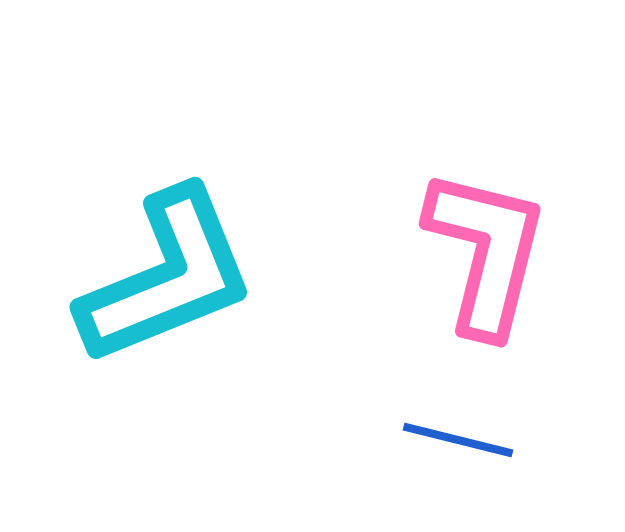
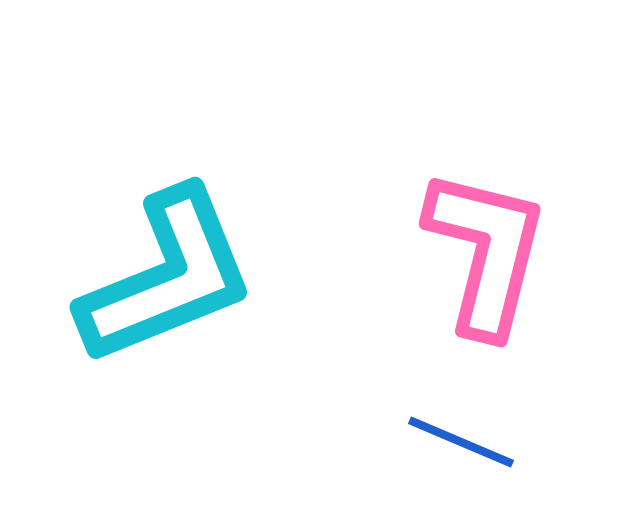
blue line: moved 3 px right, 2 px down; rotated 9 degrees clockwise
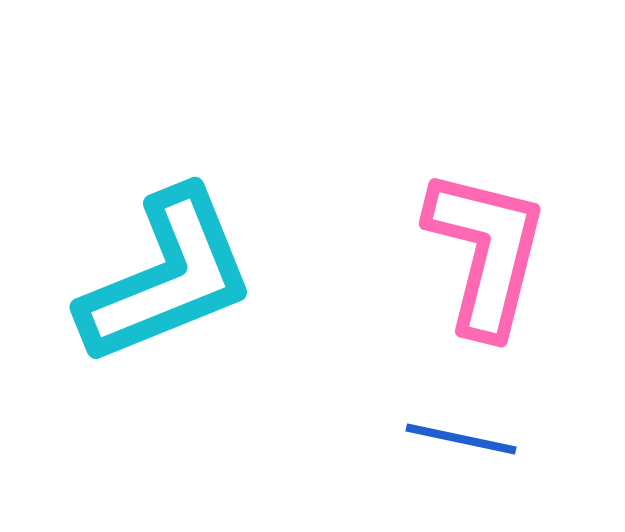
blue line: moved 3 px up; rotated 11 degrees counterclockwise
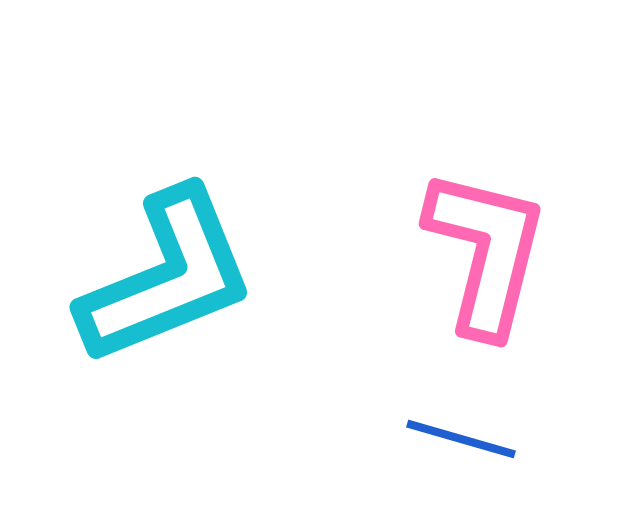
blue line: rotated 4 degrees clockwise
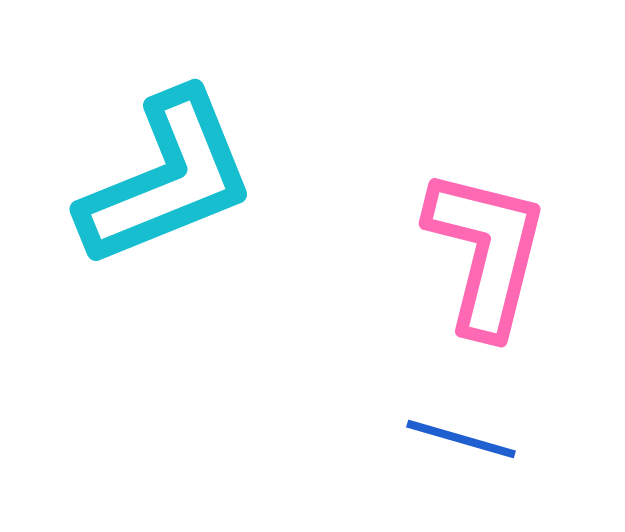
cyan L-shape: moved 98 px up
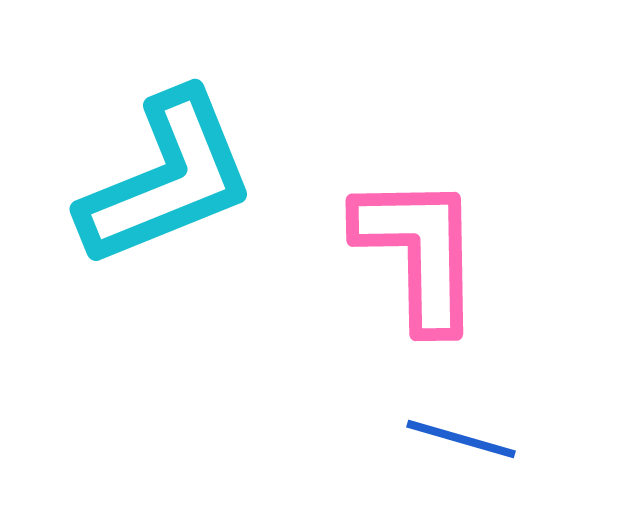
pink L-shape: moved 67 px left; rotated 15 degrees counterclockwise
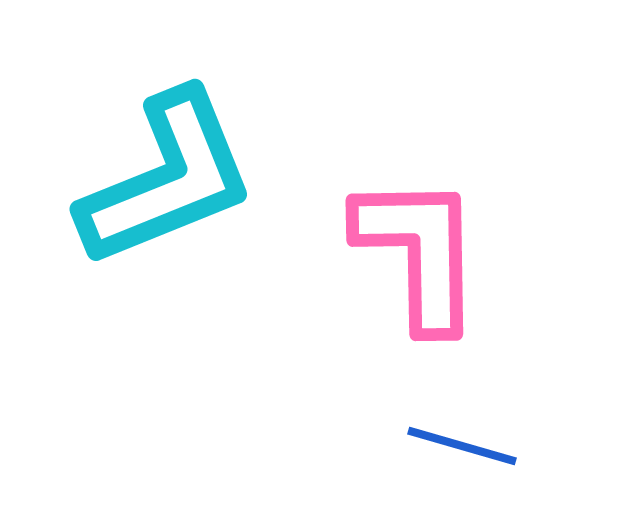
blue line: moved 1 px right, 7 px down
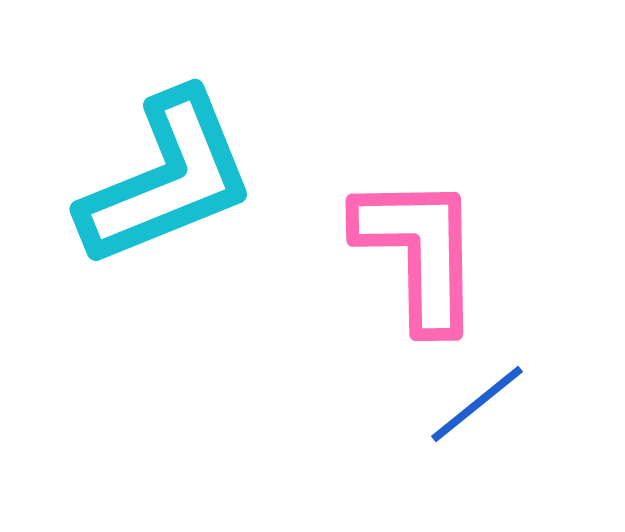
blue line: moved 15 px right, 42 px up; rotated 55 degrees counterclockwise
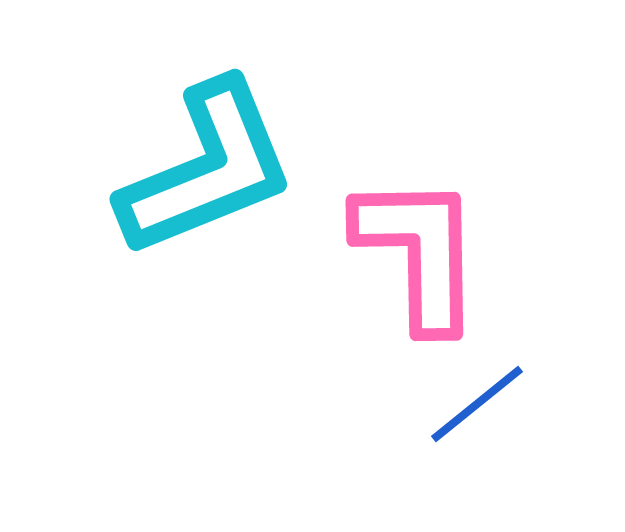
cyan L-shape: moved 40 px right, 10 px up
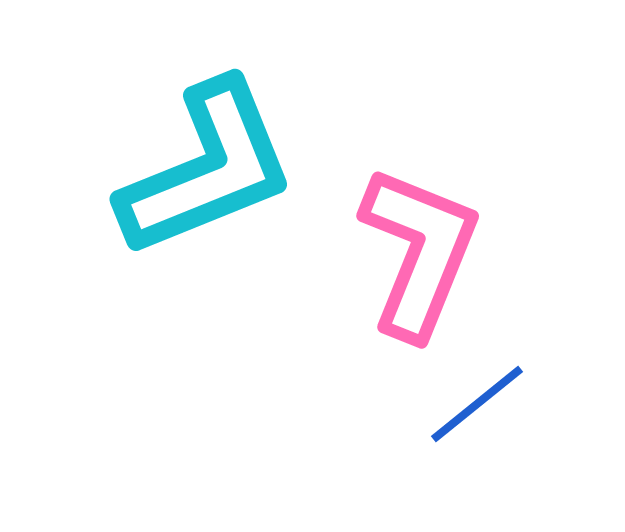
pink L-shape: rotated 23 degrees clockwise
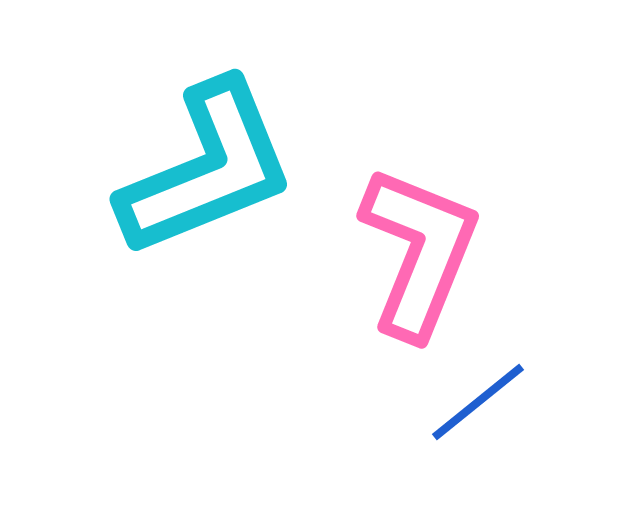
blue line: moved 1 px right, 2 px up
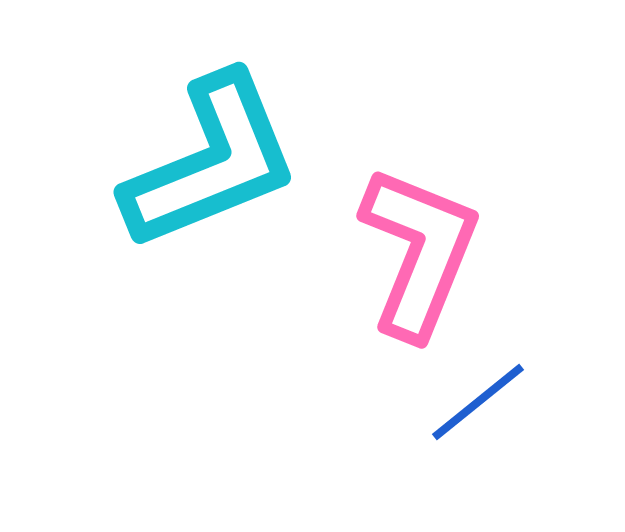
cyan L-shape: moved 4 px right, 7 px up
